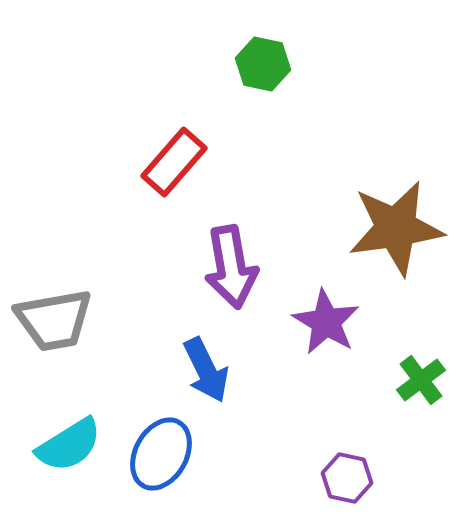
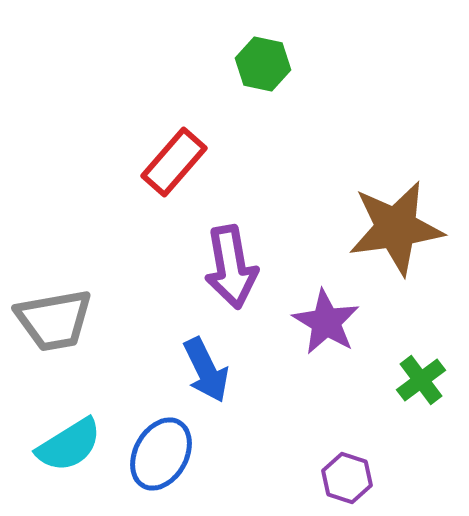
purple hexagon: rotated 6 degrees clockwise
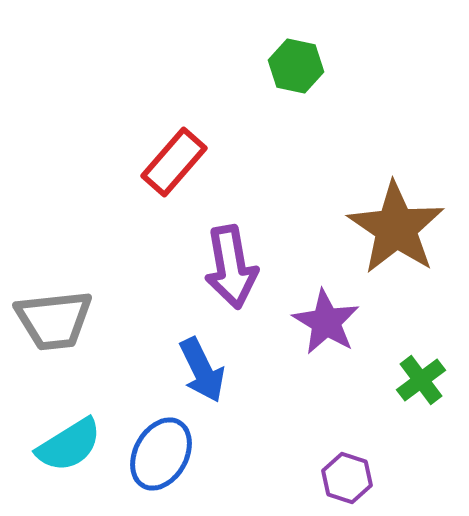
green hexagon: moved 33 px right, 2 px down
brown star: rotated 30 degrees counterclockwise
gray trapezoid: rotated 4 degrees clockwise
blue arrow: moved 4 px left
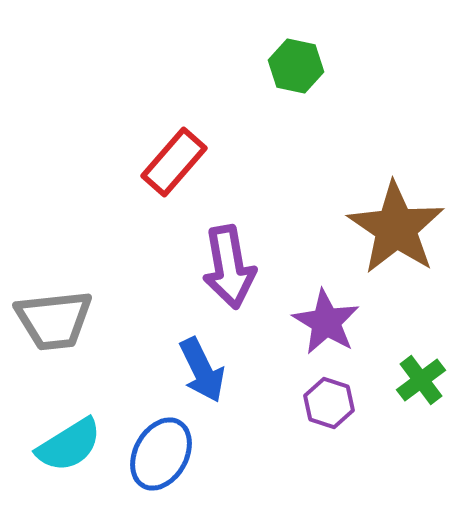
purple arrow: moved 2 px left
purple hexagon: moved 18 px left, 75 px up
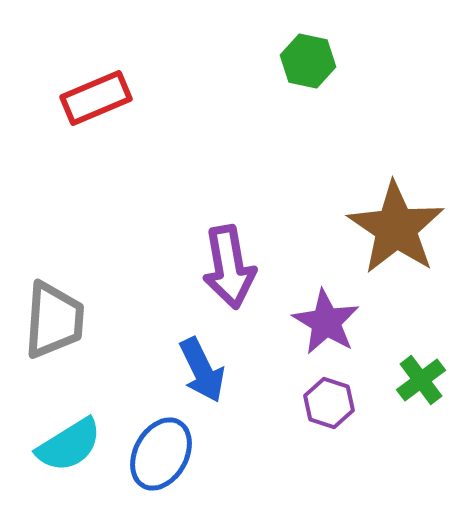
green hexagon: moved 12 px right, 5 px up
red rectangle: moved 78 px left, 64 px up; rotated 26 degrees clockwise
gray trapezoid: rotated 80 degrees counterclockwise
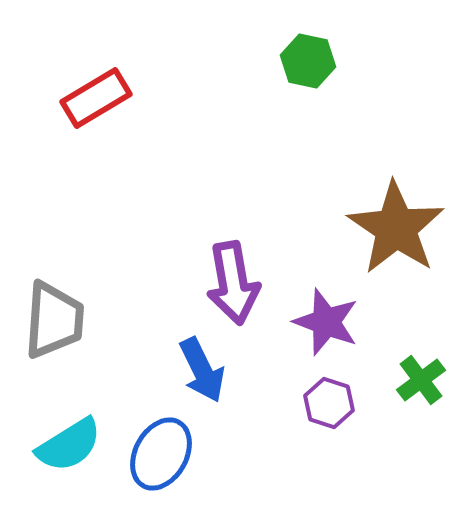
red rectangle: rotated 8 degrees counterclockwise
purple arrow: moved 4 px right, 16 px down
purple star: rotated 10 degrees counterclockwise
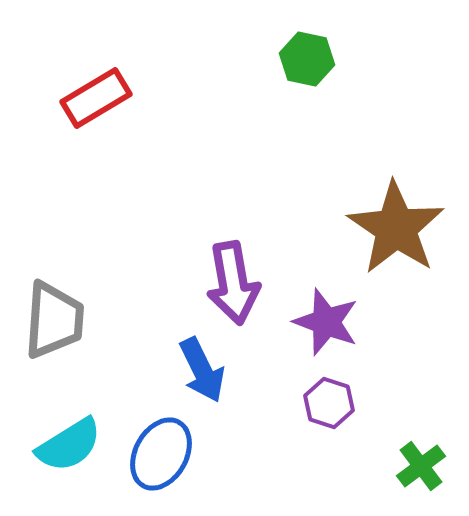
green hexagon: moved 1 px left, 2 px up
green cross: moved 86 px down
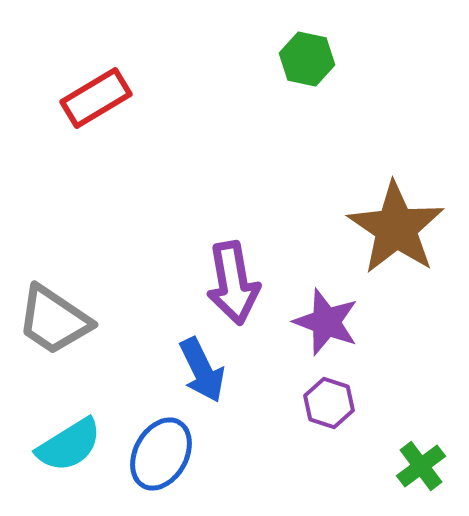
gray trapezoid: rotated 120 degrees clockwise
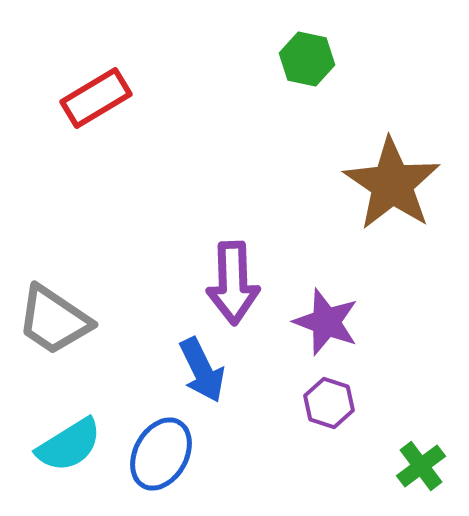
brown star: moved 4 px left, 44 px up
purple arrow: rotated 8 degrees clockwise
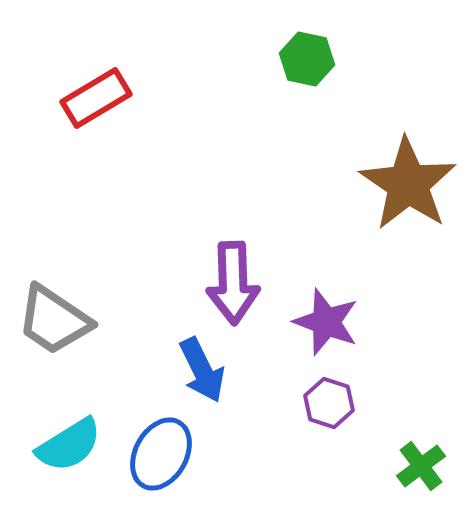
brown star: moved 16 px right
